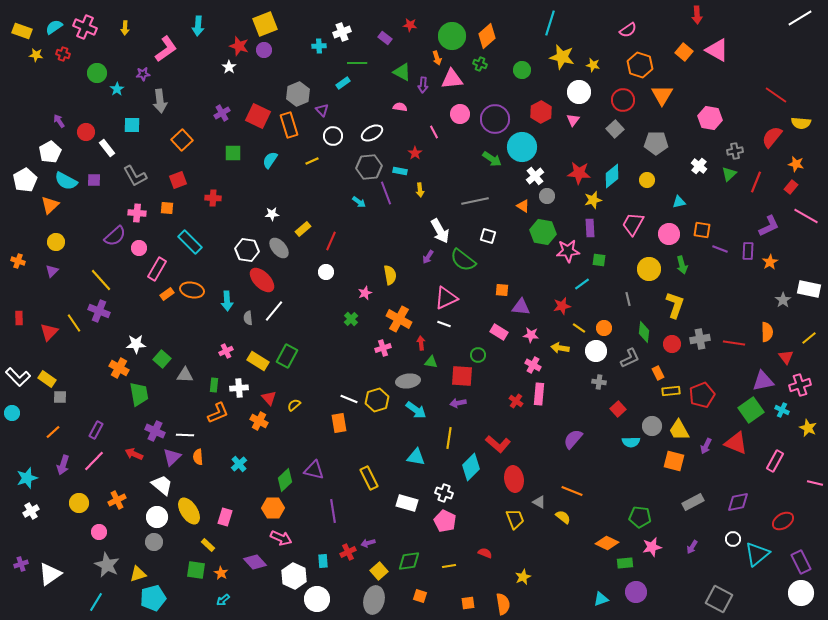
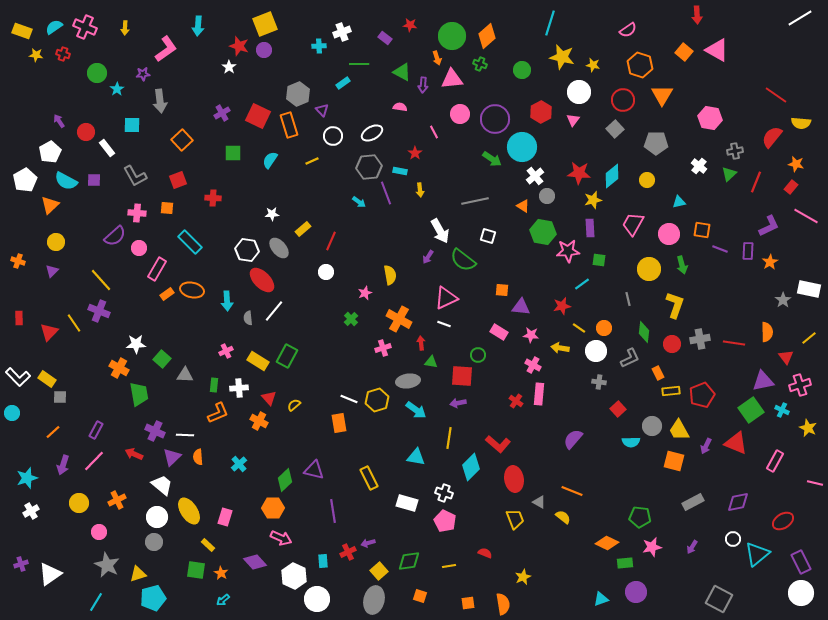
green line at (357, 63): moved 2 px right, 1 px down
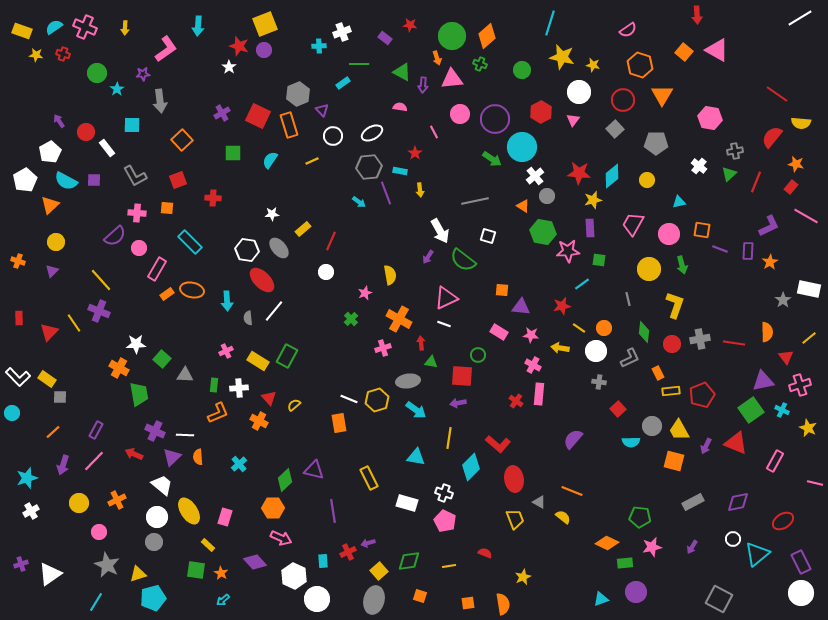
red line at (776, 95): moved 1 px right, 1 px up
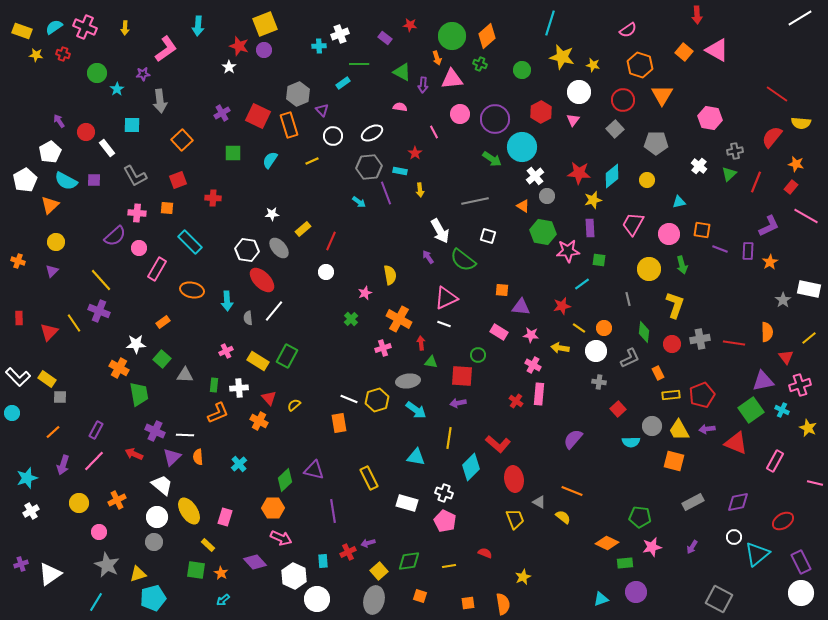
white cross at (342, 32): moved 2 px left, 2 px down
purple arrow at (428, 257): rotated 112 degrees clockwise
orange rectangle at (167, 294): moved 4 px left, 28 px down
yellow rectangle at (671, 391): moved 4 px down
purple arrow at (706, 446): moved 1 px right, 17 px up; rotated 56 degrees clockwise
white circle at (733, 539): moved 1 px right, 2 px up
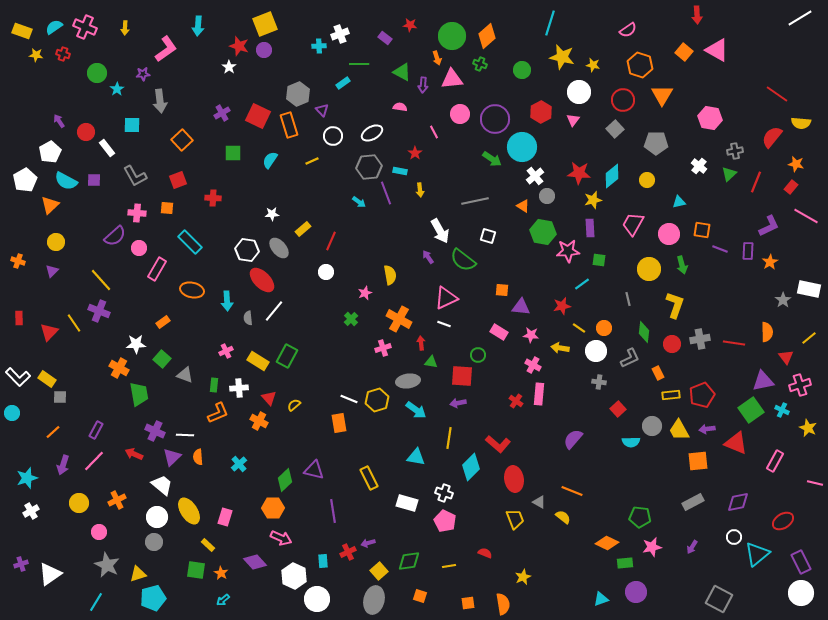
gray triangle at (185, 375): rotated 18 degrees clockwise
orange square at (674, 461): moved 24 px right; rotated 20 degrees counterclockwise
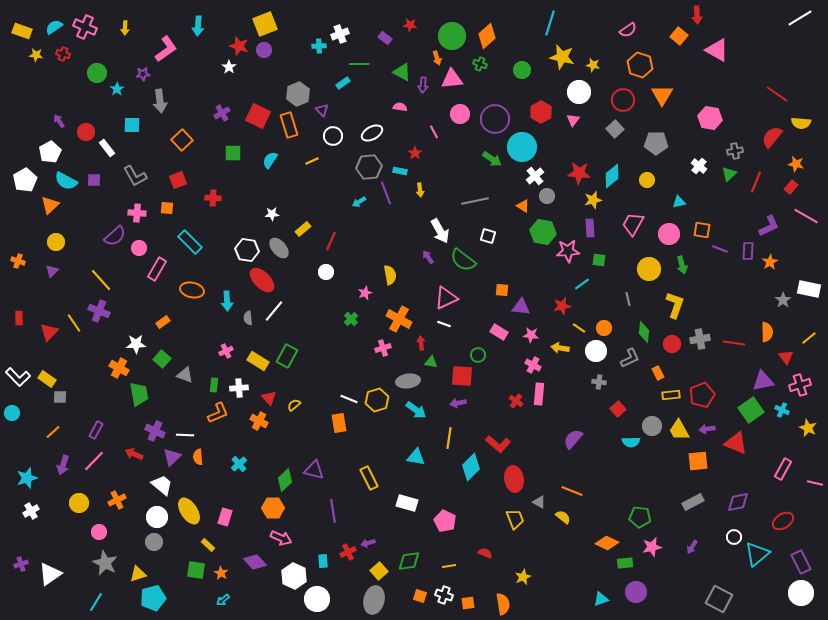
orange square at (684, 52): moved 5 px left, 16 px up
cyan arrow at (359, 202): rotated 112 degrees clockwise
pink rectangle at (775, 461): moved 8 px right, 8 px down
white cross at (444, 493): moved 102 px down
gray star at (107, 565): moved 2 px left, 2 px up
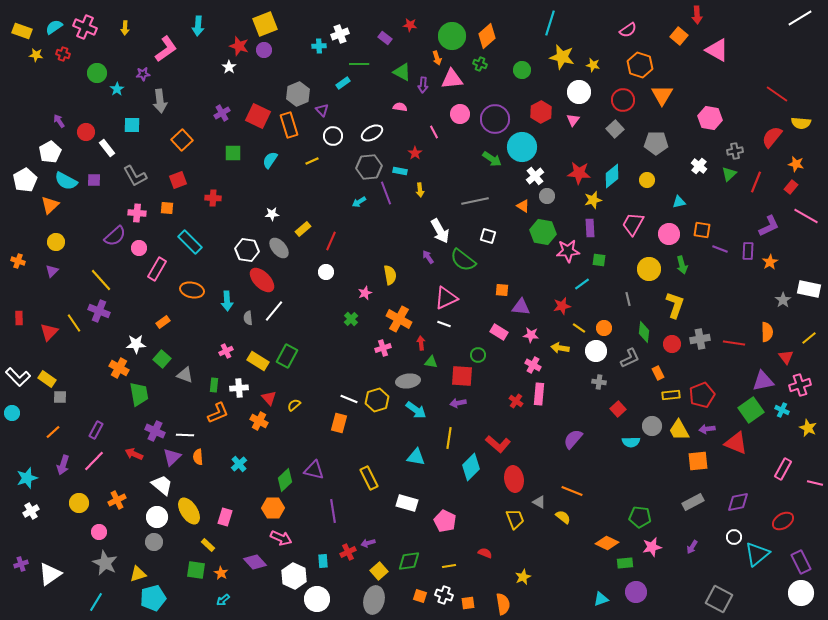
orange rectangle at (339, 423): rotated 24 degrees clockwise
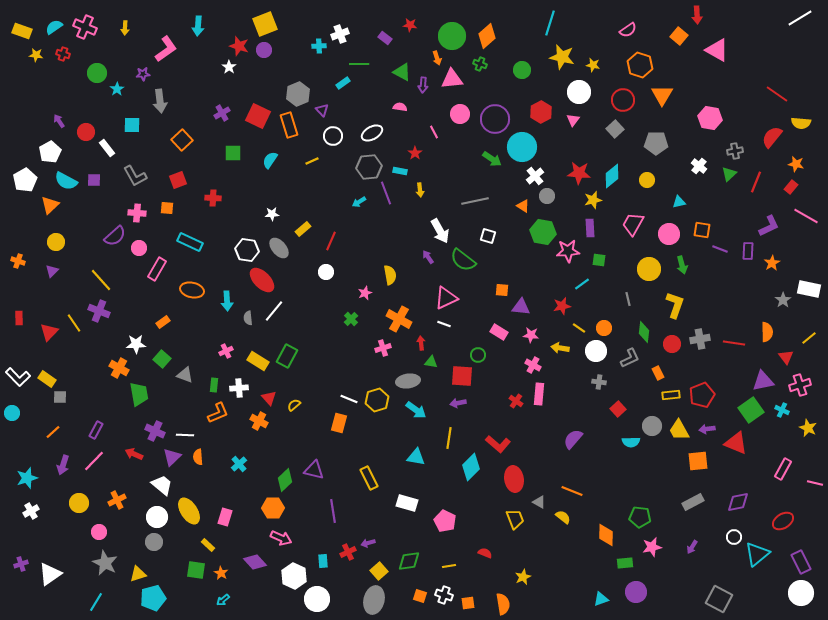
cyan rectangle at (190, 242): rotated 20 degrees counterclockwise
orange star at (770, 262): moved 2 px right, 1 px down
orange diamond at (607, 543): moved 1 px left, 8 px up; rotated 65 degrees clockwise
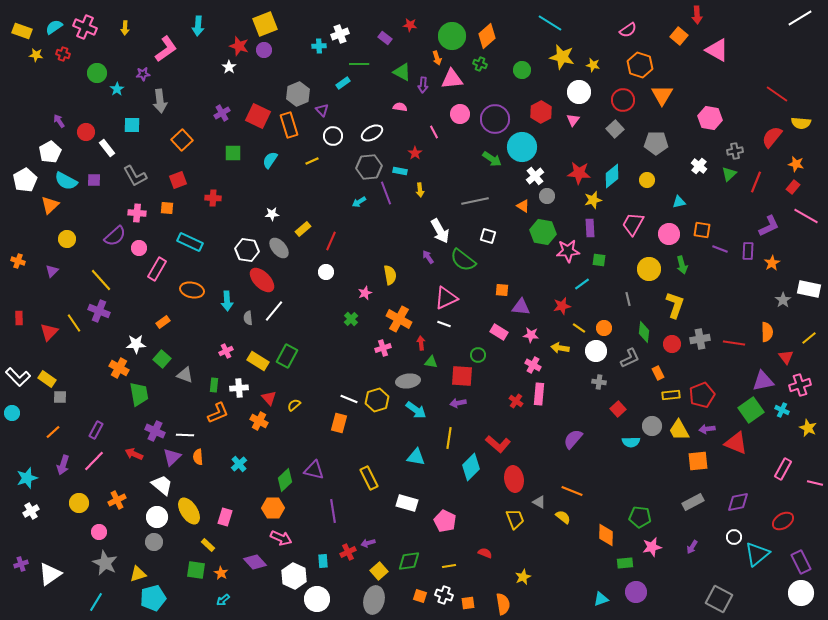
cyan line at (550, 23): rotated 75 degrees counterclockwise
red rectangle at (791, 187): moved 2 px right
yellow circle at (56, 242): moved 11 px right, 3 px up
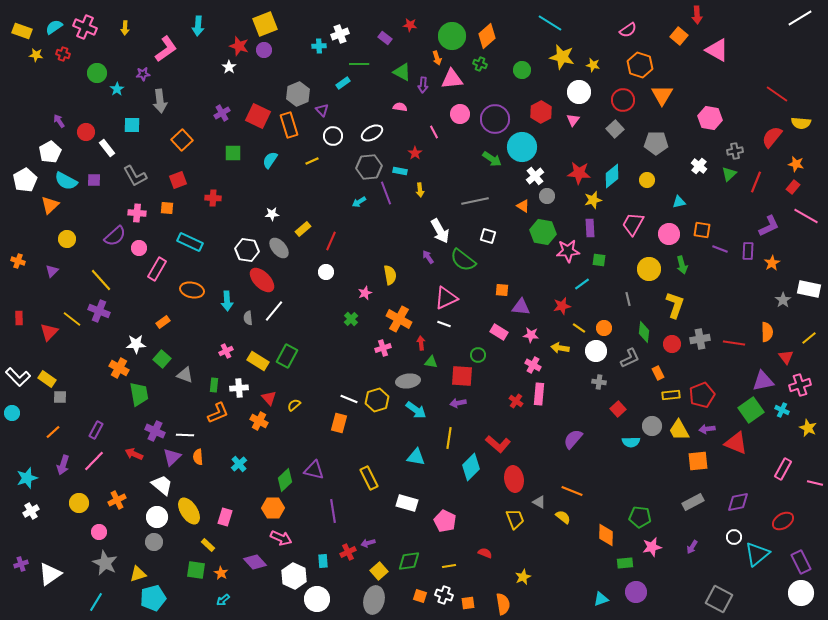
yellow line at (74, 323): moved 2 px left, 4 px up; rotated 18 degrees counterclockwise
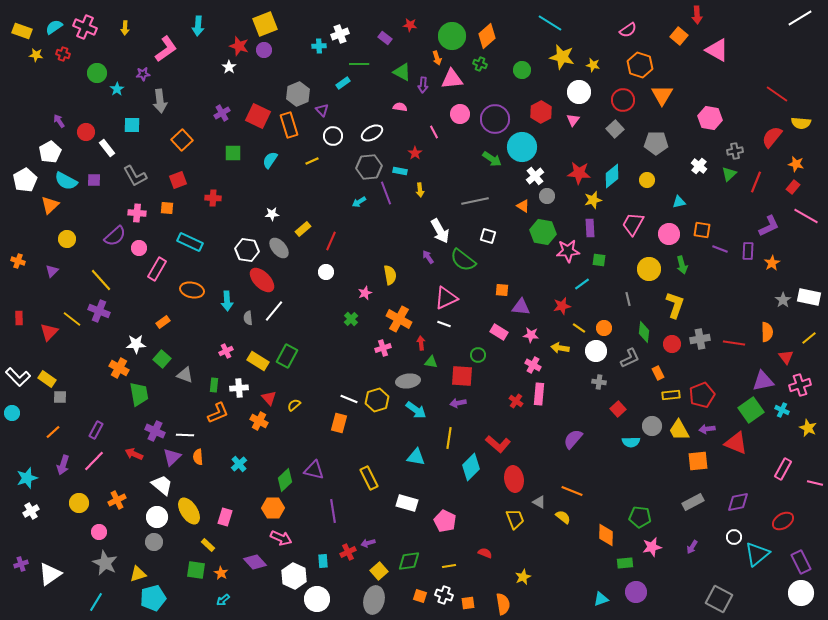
white rectangle at (809, 289): moved 8 px down
